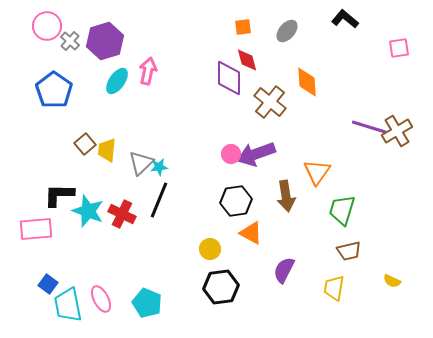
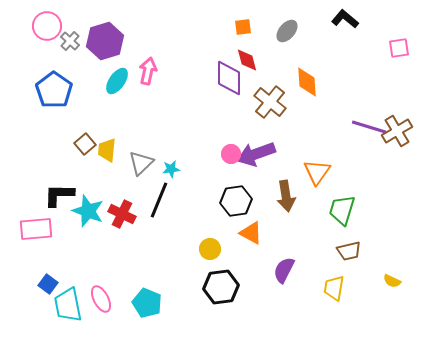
cyan star at (159, 167): moved 12 px right, 2 px down
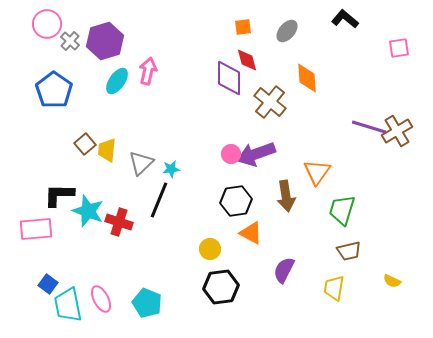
pink circle at (47, 26): moved 2 px up
orange diamond at (307, 82): moved 4 px up
red cross at (122, 214): moved 3 px left, 8 px down; rotated 8 degrees counterclockwise
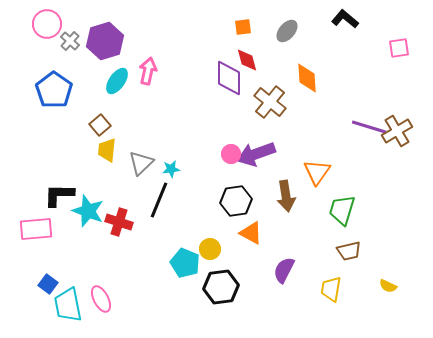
brown square at (85, 144): moved 15 px right, 19 px up
yellow semicircle at (392, 281): moved 4 px left, 5 px down
yellow trapezoid at (334, 288): moved 3 px left, 1 px down
cyan pentagon at (147, 303): moved 38 px right, 40 px up
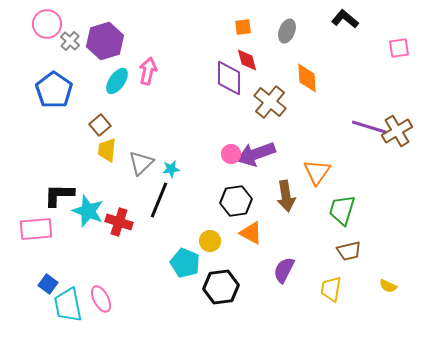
gray ellipse at (287, 31): rotated 20 degrees counterclockwise
yellow circle at (210, 249): moved 8 px up
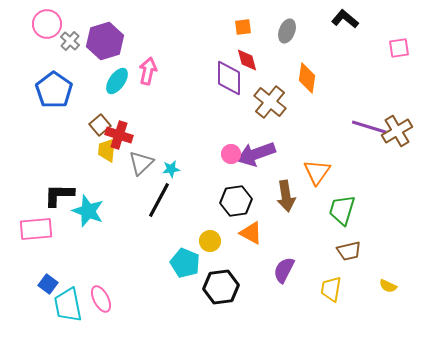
orange diamond at (307, 78): rotated 12 degrees clockwise
black line at (159, 200): rotated 6 degrees clockwise
red cross at (119, 222): moved 87 px up
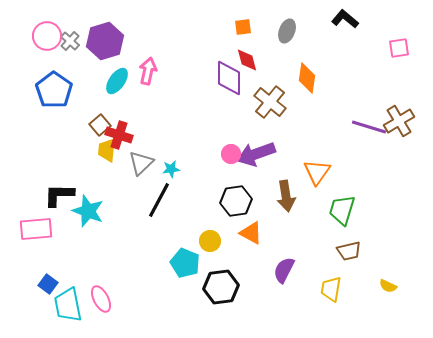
pink circle at (47, 24): moved 12 px down
brown cross at (397, 131): moved 2 px right, 10 px up
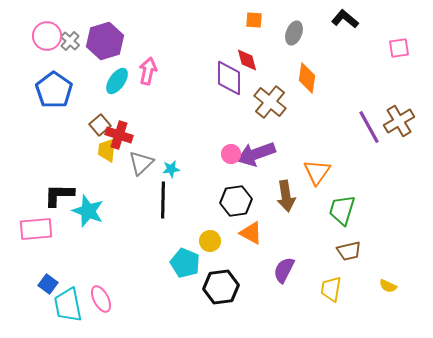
orange square at (243, 27): moved 11 px right, 7 px up; rotated 12 degrees clockwise
gray ellipse at (287, 31): moved 7 px right, 2 px down
purple line at (369, 127): rotated 44 degrees clockwise
black line at (159, 200): moved 4 px right; rotated 27 degrees counterclockwise
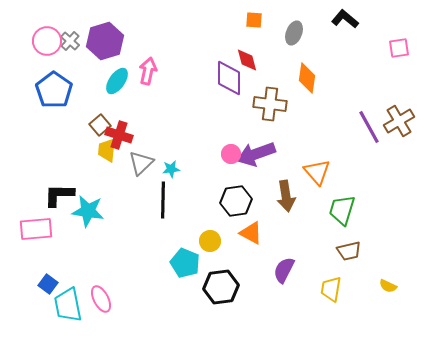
pink circle at (47, 36): moved 5 px down
brown cross at (270, 102): moved 2 px down; rotated 32 degrees counterclockwise
orange triangle at (317, 172): rotated 16 degrees counterclockwise
cyan star at (88, 211): rotated 12 degrees counterclockwise
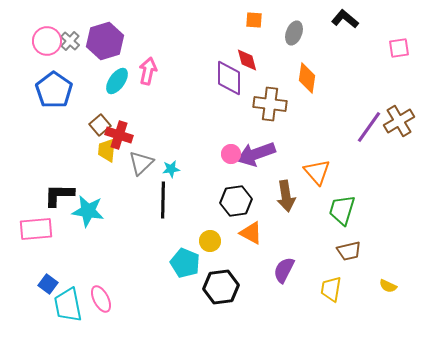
purple line at (369, 127): rotated 64 degrees clockwise
